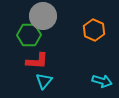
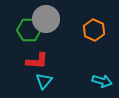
gray circle: moved 3 px right, 3 px down
green hexagon: moved 5 px up
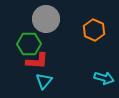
green hexagon: moved 14 px down
cyan arrow: moved 2 px right, 3 px up
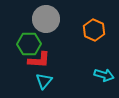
red L-shape: moved 2 px right, 1 px up
cyan arrow: moved 3 px up
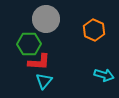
red L-shape: moved 2 px down
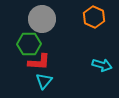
gray circle: moved 4 px left
orange hexagon: moved 13 px up
cyan arrow: moved 2 px left, 10 px up
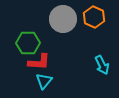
gray circle: moved 21 px right
green hexagon: moved 1 px left, 1 px up
cyan arrow: rotated 48 degrees clockwise
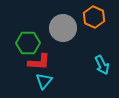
gray circle: moved 9 px down
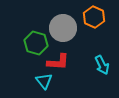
green hexagon: moved 8 px right; rotated 15 degrees clockwise
red L-shape: moved 19 px right
cyan triangle: rotated 18 degrees counterclockwise
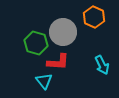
gray circle: moved 4 px down
